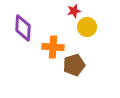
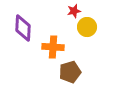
brown pentagon: moved 4 px left, 7 px down
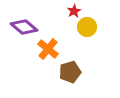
red star: rotated 16 degrees counterclockwise
purple diamond: moved 1 px right, 1 px up; rotated 52 degrees counterclockwise
orange cross: moved 5 px left, 2 px down; rotated 35 degrees clockwise
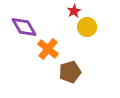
purple diamond: rotated 20 degrees clockwise
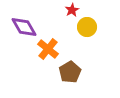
red star: moved 2 px left, 1 px up
brown pentagon: rotated 15 degrees counterclockwise
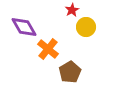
yellow circle: moved 1 px left
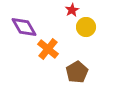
brown pentagon: moved 7 px right
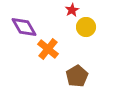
brown pentagon: moved 4 px down
